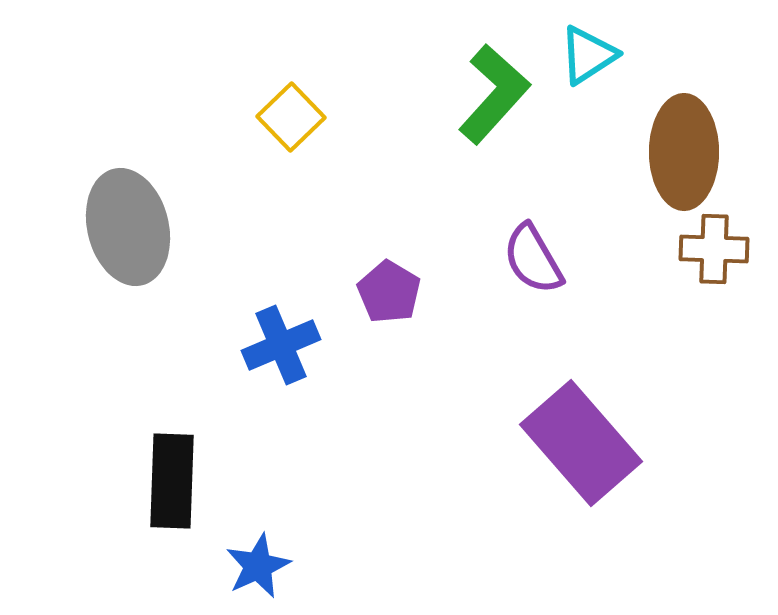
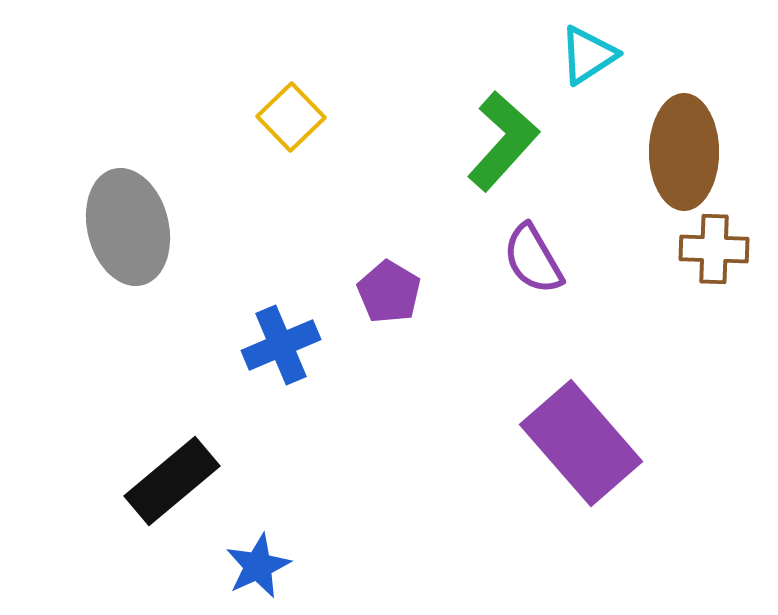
green L-shape: moved 9 px right, 47 px down
black rectangle: rotated 48 degrees clockwise
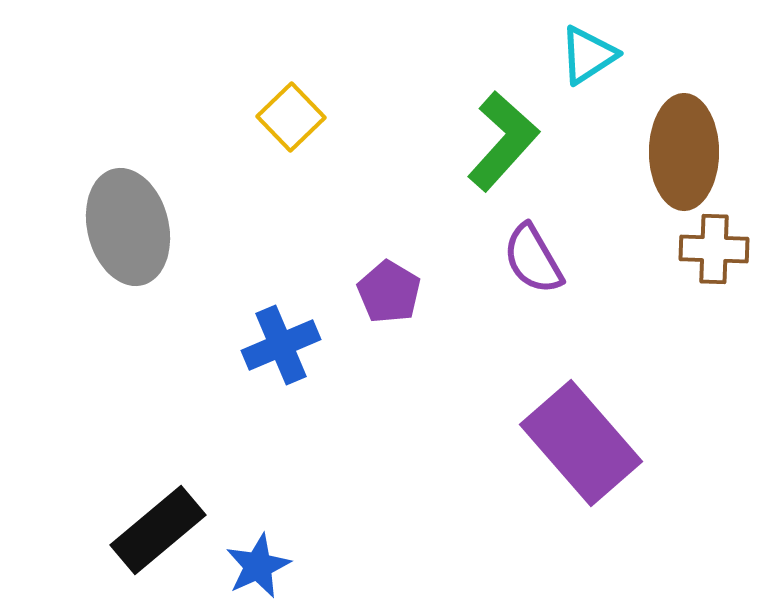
black rectangle: moved 14 px left, 49 px down
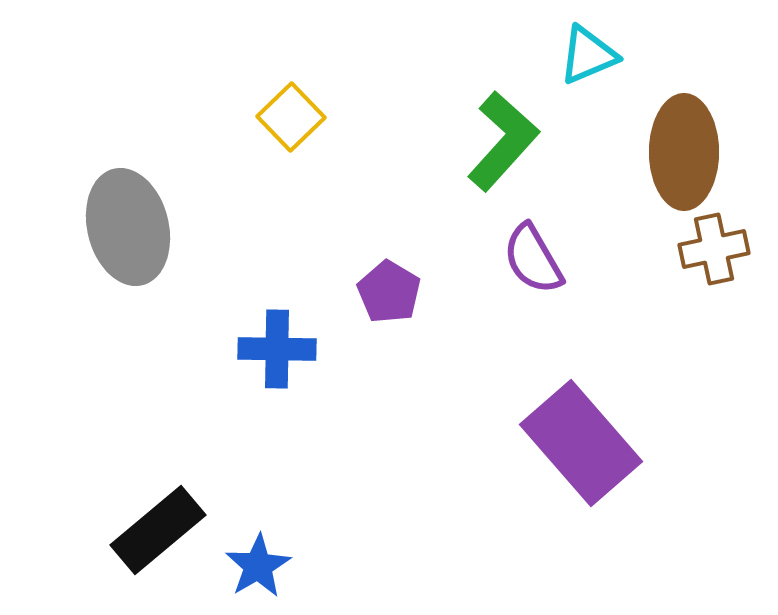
cyan triangle: rotated 10 degrees clockwise
brown cross: rotated 14 degrees counterclockwise
blue cross: moved 4 px left, 4 px down; rotated 24 degrees clockwise
blue star: rotated 6 degrees counterclockwise
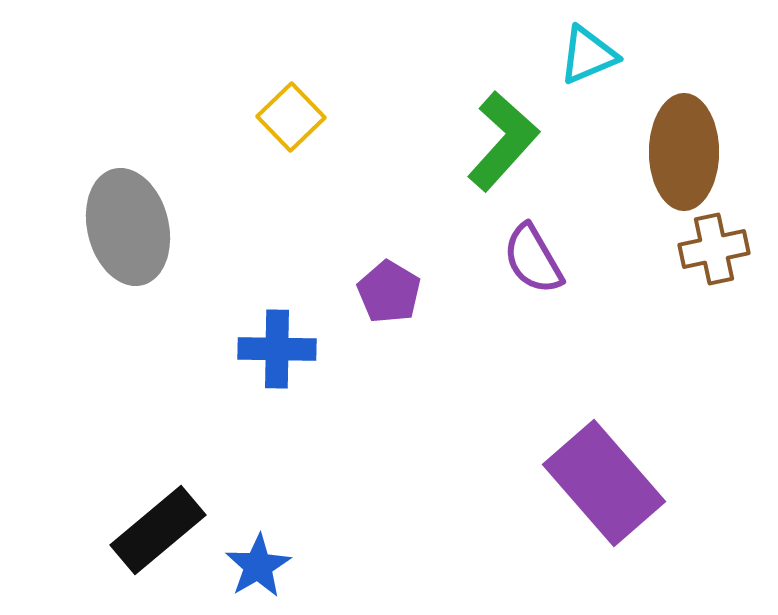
purple rectangle: moved 23 px right, 40 px down
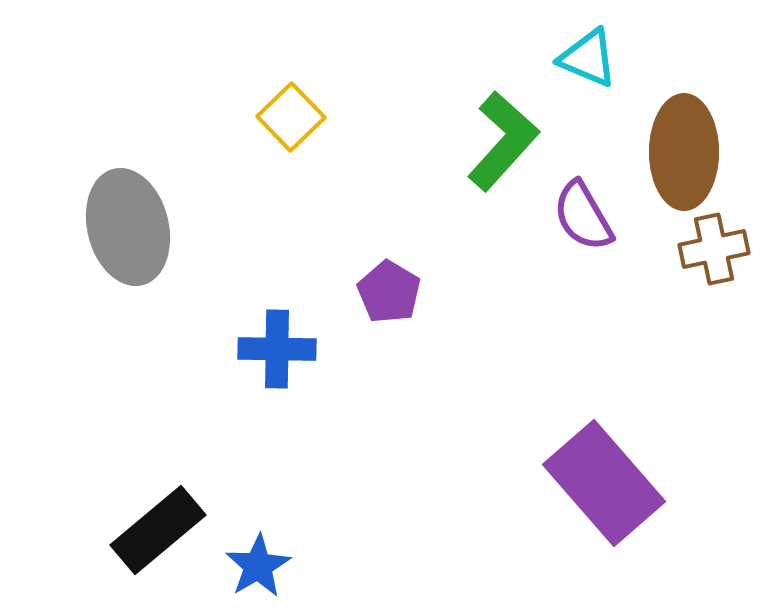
cyan triangle: moved 3 px down; rotated 46 degrees clockwise
purple semicircle: moved 50 px right, 43 px up
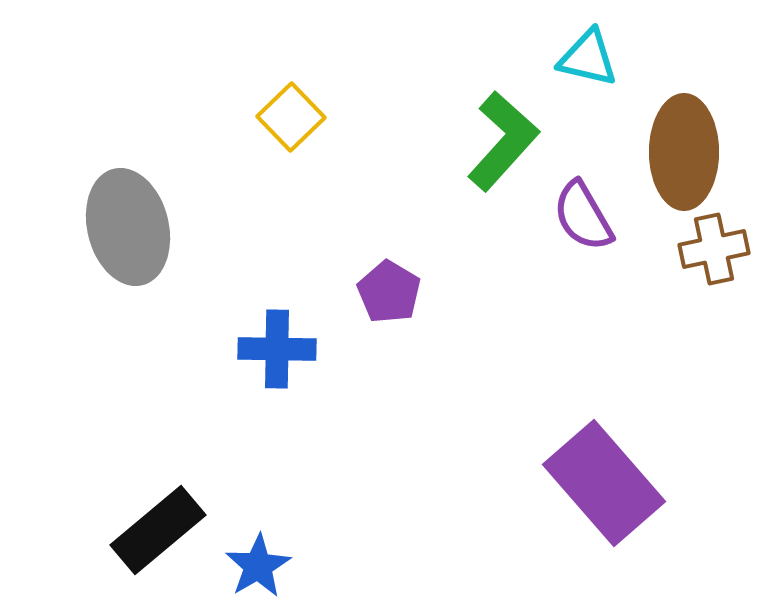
cyan triangle: rotated 10 degrees counterclockwise
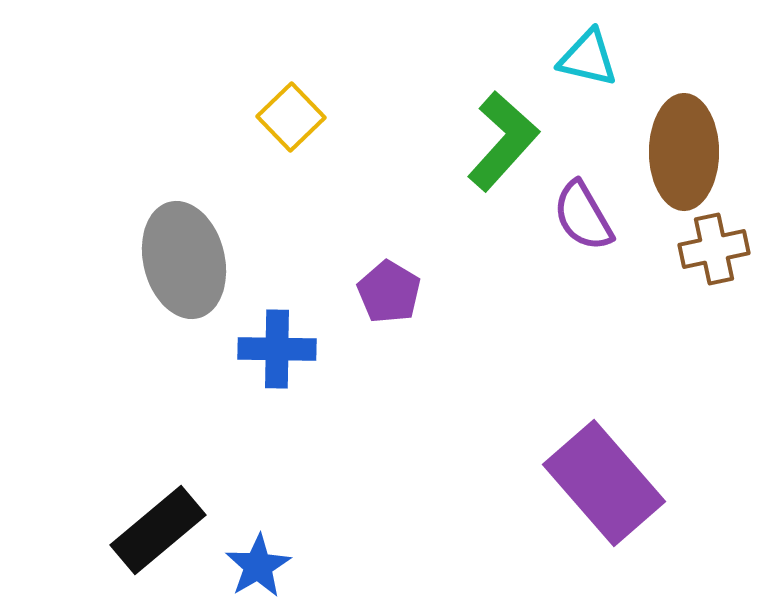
gray ellipse: moved 56 px right, 33 px down
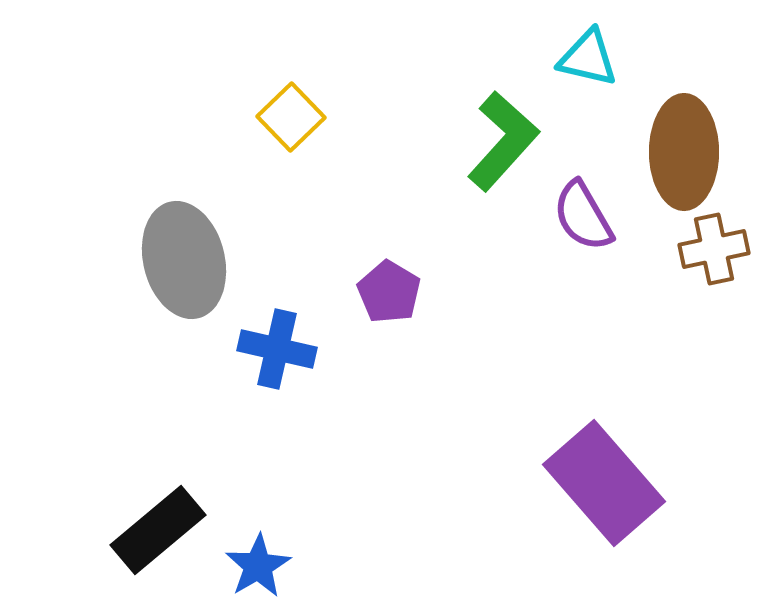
blue cross: rotated 12 degrees clockwise
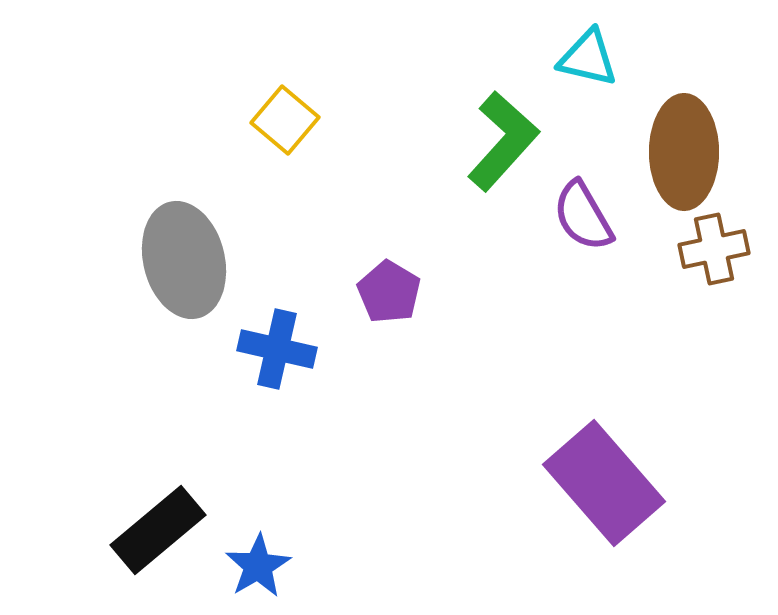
yellow square: moved 6 px left, 3 px down; rotated 6 degrees counterclockwise
